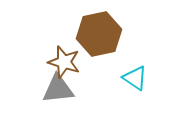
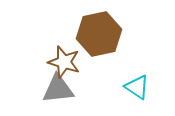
cyan triangle: moved 2 px right, 9 px down
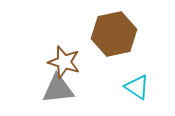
brown hexagon: moved 15 px right
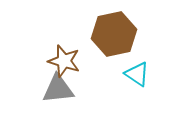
brown star: moved 1 px up
cyan triangle: moved 13 px up
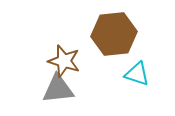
brown hexagon: rotated 6 degrees clockwise
cyan triangle: rotated 16 degrees counterclockwise
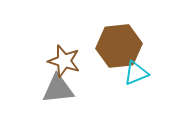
brown hexagon: moved 5 px right, 12 px down
cyan triangle: moved 1 px left, 1 px up; rotated 40 degrees counterclockwise
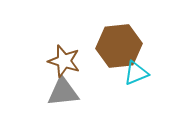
gray triangle: moved 5 px right, 3 px down
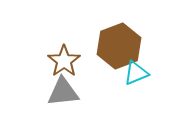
brown hexagon: rotated 15 degrees counterclockwise
brown star: rotated 20 degrees clockwise
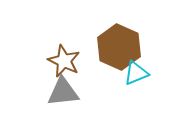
brown hexagon: moved 1 px down; rotated 15 degrees counterclockwise
brown star: rotated 12 degrees counterclockwise
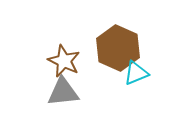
brown hexagon: moved 1 px left, 1 px down
